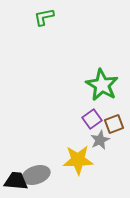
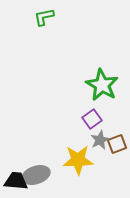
brown square: moved 3 px right, 20 px down
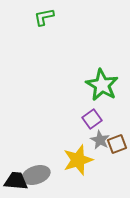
gray star: rotated 18 degrees counterclockwise
yellow star: rotated 16 degrees counterclockwise
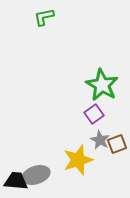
purple square: moved 2 px right, 5 px up
